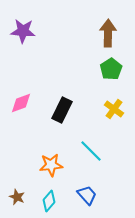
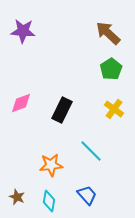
brown arrow: rotated 48 degrees counterclockwise
cyan diamond: rotated 30 degrees counterclockwise
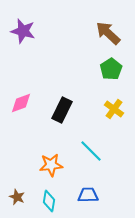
purple star: rotated 10 degrees clockwise
blue trapezoid: moved 1 px right; rotated 50 degrees counterclockwise
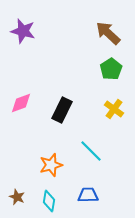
orange star: rotated 10 degrees counterclockwise
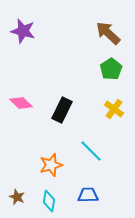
pink diamond: rotated 65 degrees clockwise
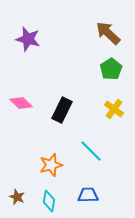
purple star: moved 5 px right, 8 px down
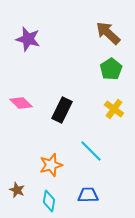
brown star: moved 7 px up
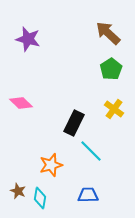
black rectangle: moved 12 px right, 13 px down
brown star: moved 1 px right, 1 px down
cyan diamond: moved 9 px left, 3 px up
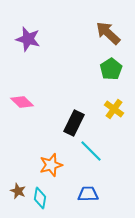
pink diamond: moved 1 px right, 1 px up
blue trapezoid: moved 1 px up
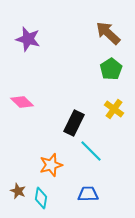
cyan diamond: moved 1 px right
